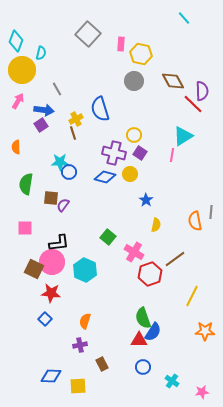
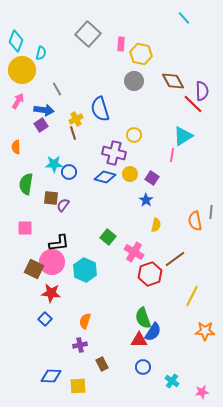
purple square at (140, 153): moved 12 px right, 25 px down
cyan star at (60, 162): moved 6 px left, 2 px down
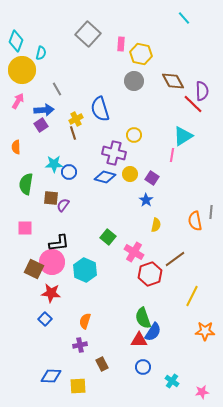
blue arrow at (44, 110): rotated 12 degrees counterclockwise
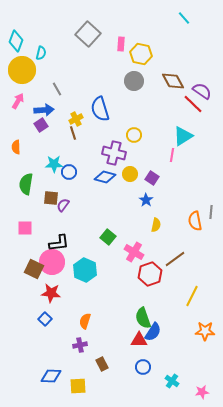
purple semicircle at (202, 91): rotated 54 degrees counterclockwise
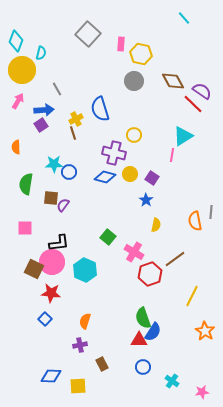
orange star at (205, 331): rotated 30 degrees clockwise
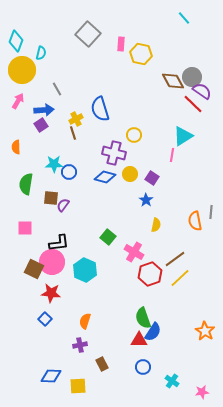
gray circle at (134, 81): moved 58 px right, 4 px up
yellow line at (192, 296): moved 12 px left, 18 px up; rotated 20 degrees clockwise
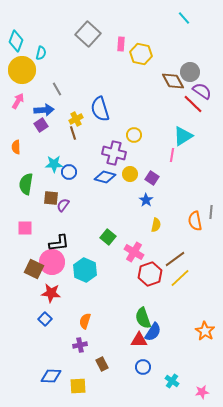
gray circle at (192, 77): moved 2 px left, 5 px up
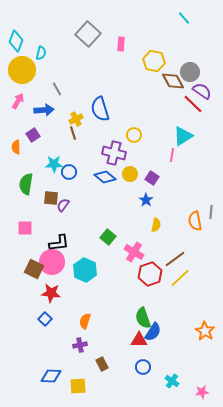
yellow hexagon at (141, 54): moved 13 px right, 7 px down
purple square at (41, 125): moved 8 px left, 10 px down
blue diamond at (105, 177): rotated 25 degrees clockwise
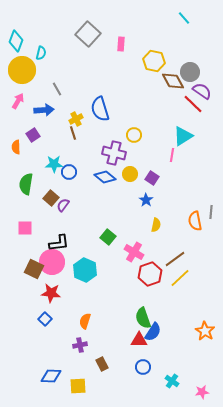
brown square at (51, 198): rotated 35 degrees clockwise
